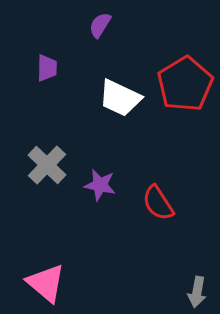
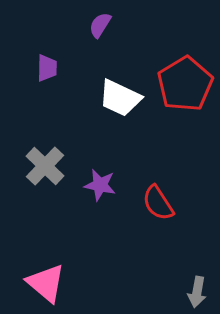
gray cross: moved 2 px left, 1 px down
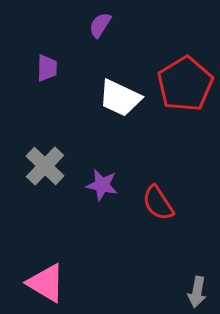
purple star: moved 2 px right
pink triangle: rotated 9 degrees counterclockwise
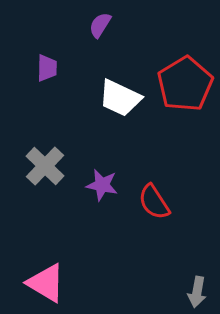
red semicircle: moved 4 px left, 1 px up
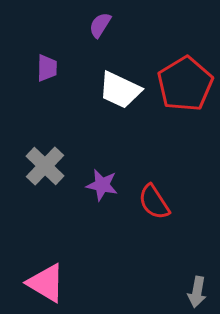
white trapezoid: moved 8 px up
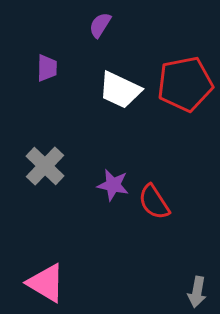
red pentagon: rotated 20 degrees clockwise
purple star: moved 11 px right
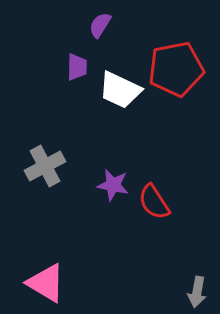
purple trapezoid: moved 30 px right, 1 px up
red pentagon: moved 9 px left, 15 px up
gray cross: rotated 18 degrees clockwise
